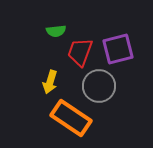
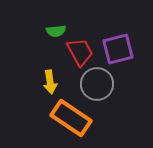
red trapezoid: rotated 132 degrees clockwise
yellow arrow: rotated 25 degrees counterclockwise
gray circle: moved 2 px left, 2 px up
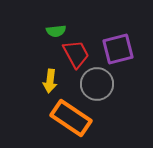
red trapezoid: moved 4 px left, 2 px down
yellow arrow: moved 1 px up; rotated 15 degrees clockwise
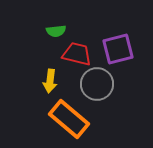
red trapezoid: moved 1 px right; rotated 48 degrees counterclockwise
orange rectangle: moved 2 px left, 1 px down; rotated 6 degrees clockwise
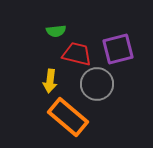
orange rectangle: moved 1 px left, 2 px up
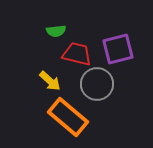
yellow arrow: rotated 55 degrees counterclockwise
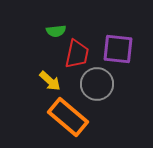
purple square: rotated 20 degrees clockwise
red trapezoid: rotated 88 degrees clockwise
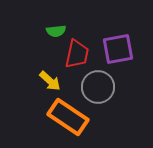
purple square: rotated 16 degrees counterclockwise
gray circle: moved 1 px right, 3 px down
orange rectangle: rotated 6 degrees counterclockwise
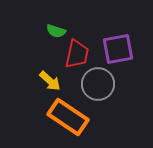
green semicircle: rotated 24 degrees clockwise
gray circle: moved 3 px up
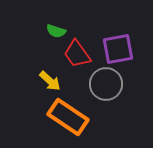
red trapezoid: rotated 132 degrees clockwise
gray circle: moved 8 px right
